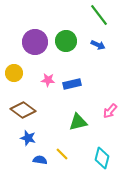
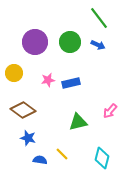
green line: moved 3 px down
green circle: moved 4 px right, 1 px down
pink star: rotated 16 degrees counterclockwise
blue rectangle: moved 1 px left, 1 px up
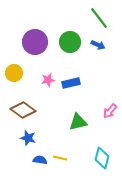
yellow line: moved 2 px left, 4 px down; rotated 32 degrees counterclockwise
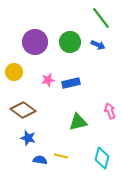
green line: moved 2 px right
yellow circle: moved 1 px up
pink arrow: rotated 119 degrees clockwise
yellow line: moved 1 px right, 2 px up
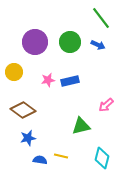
blue rectangle: moved 1 px left, 2 px up
pink arrow: moved 4 px left, 6 px up; rotated 112 degrees counterclockwise
green triangle: moved 3 px right, 4 px down
blue star: rotated 28 degrees counterclockwise
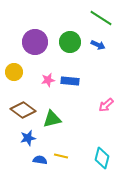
green line: rotated 20 degrees counterclockwise
blue rectangle: rotated 18 degrees clockwise
green triangle: moved 29 px left, 7 px up
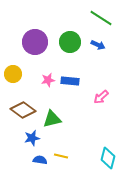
yellow circle: moved 1 px left, 2 px down
pink arrow: moved 5 px left, 8 px up
blue star: moved 4 px right
cyan diamond: moved 6 px right
